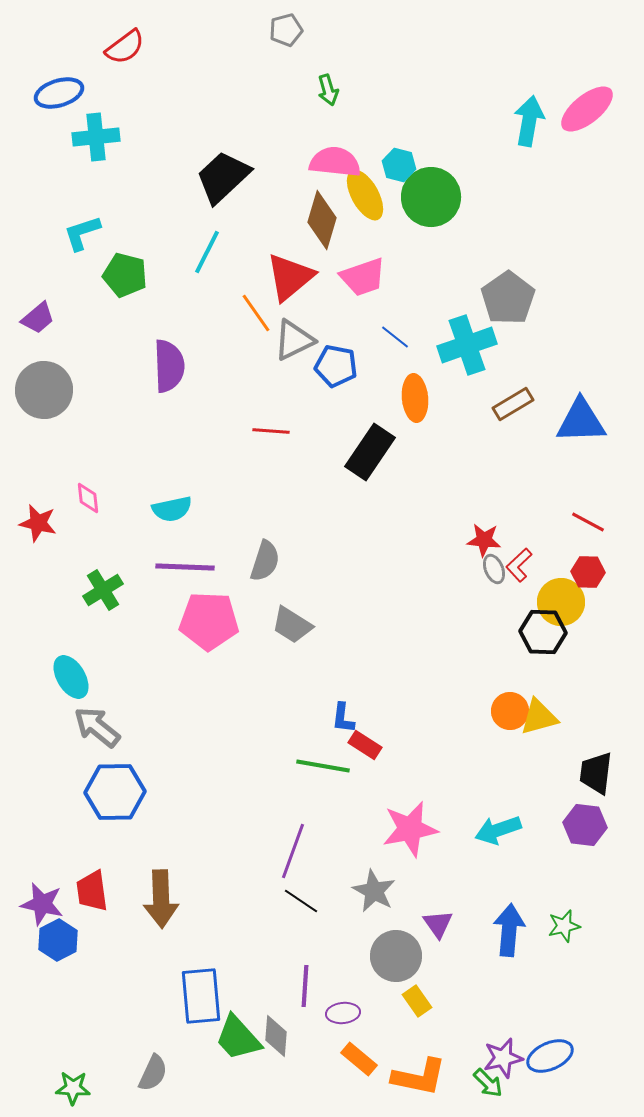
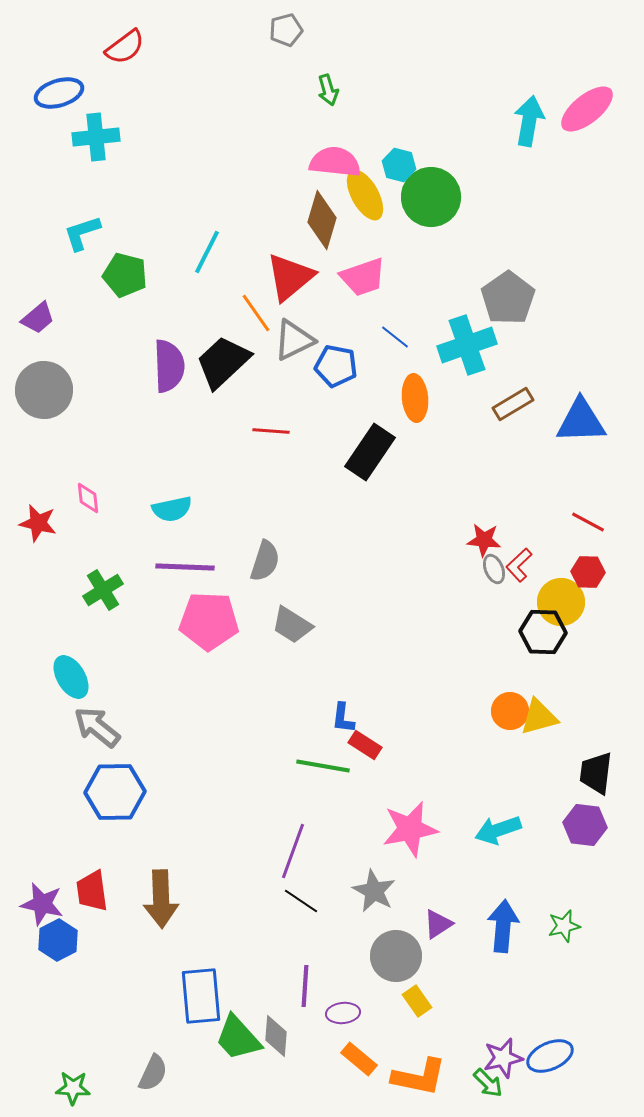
black trapezoid at (223, 177): moved 185 px down
purple triangle at (438, 924): rotated 32 degrees clockwise
blue arrow at (509, 930): moved 6 px left, 4 px up
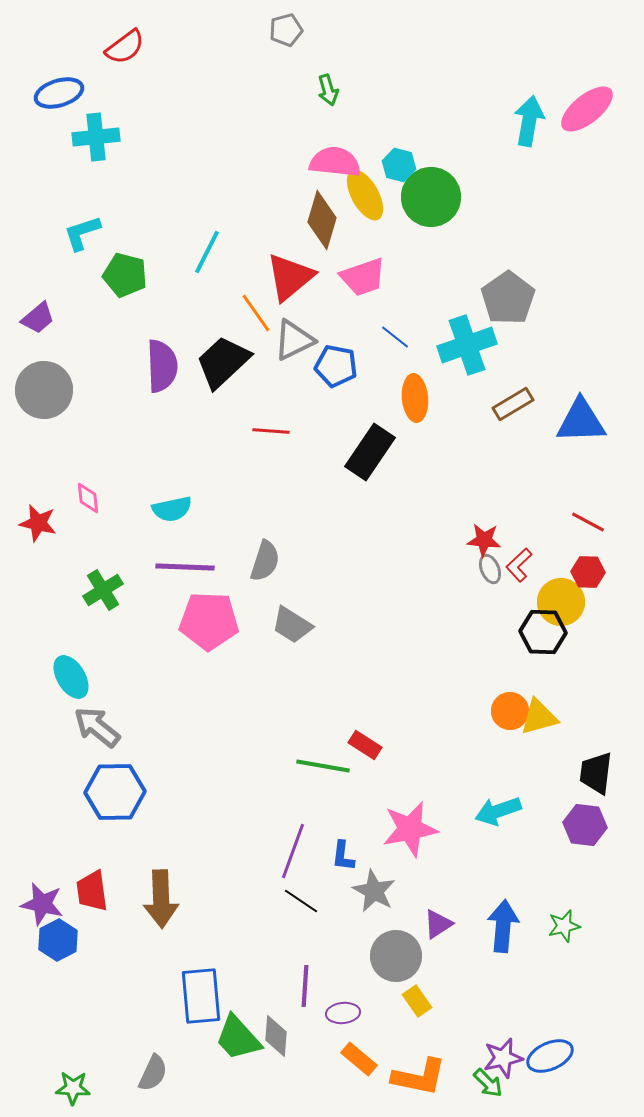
purple semicircle at (169, 366): moved 7 px left
gray ellipse at (494, 569): moved 4 px left
blue L-shape at (343, 718): moved 138 px down
cyan arrow at (498, 830): moved 19 px up
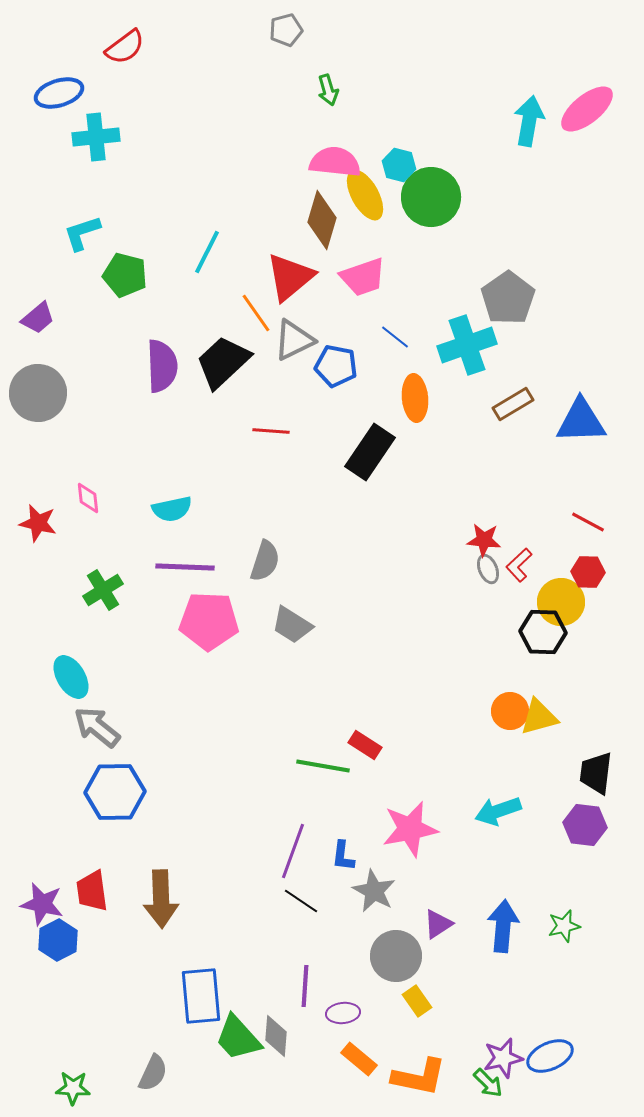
gray circle at (44, 390): moved 6 px left, 3 px down
gray ellipse at (490, 569): moved 2 px left
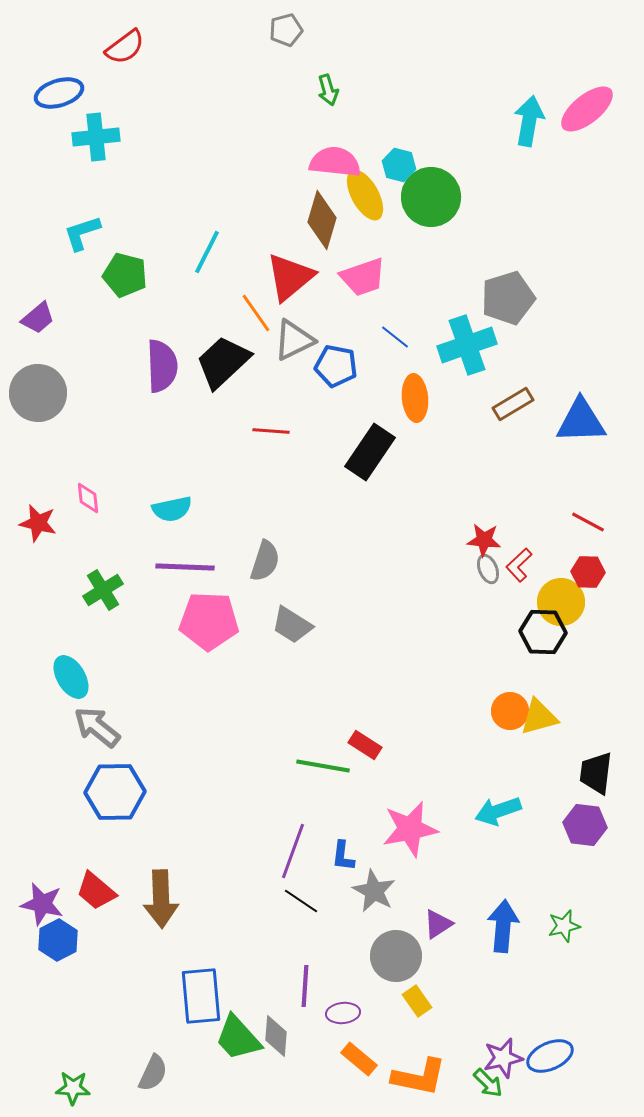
gray pentagon at (508, 298): rotated 18 degrees clockwise
red trapezoid at (92, 891): moved 4 px right; rotated 42 degrees counterclockwise
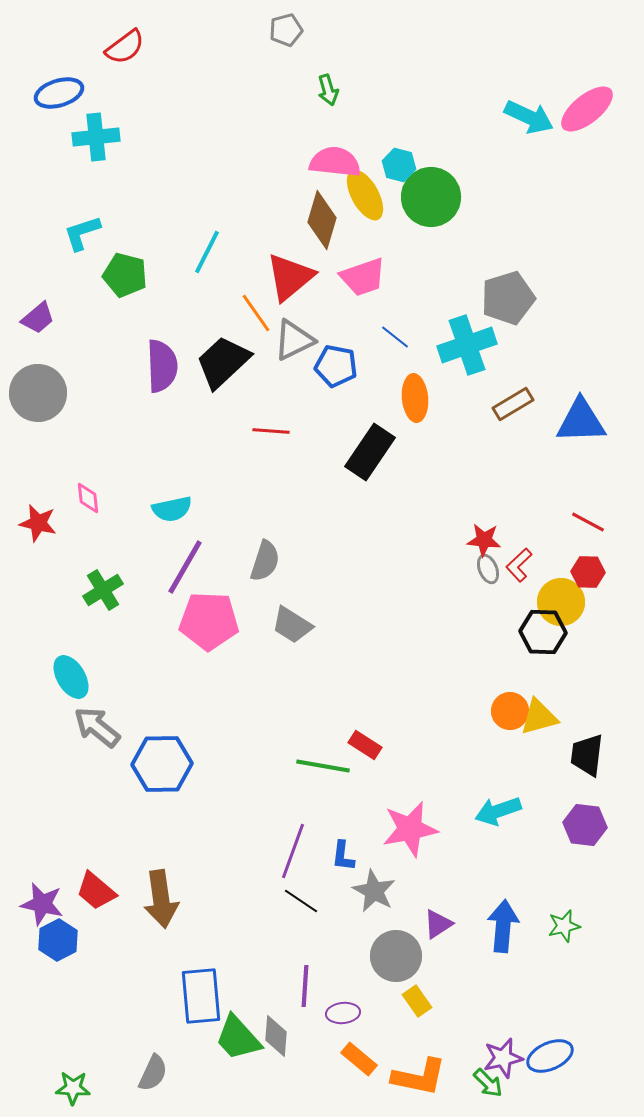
cyan arrow at (529, 121): moved 4 px up; rotated 105 degrees clockwise
purple line at (185, 567): rotated 62 degrees counterclockwise
black trapezoid at (596, 773): moved 9 px left, 18 px up
blue hexagon at (115, 792): moved 47 px right, 28 px up
brown arrow at (161, 899): rotated 6 degrees counterclockwise
